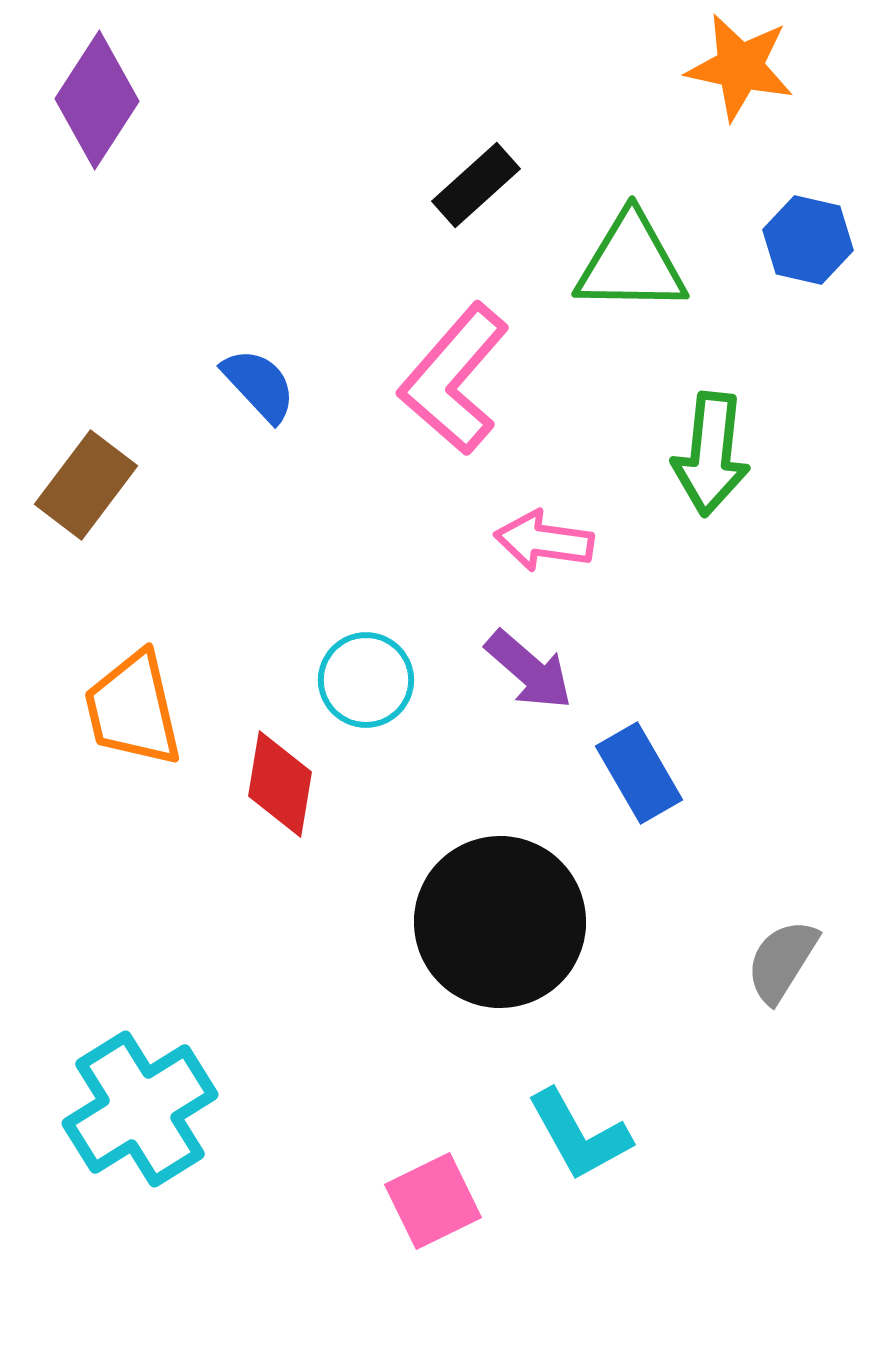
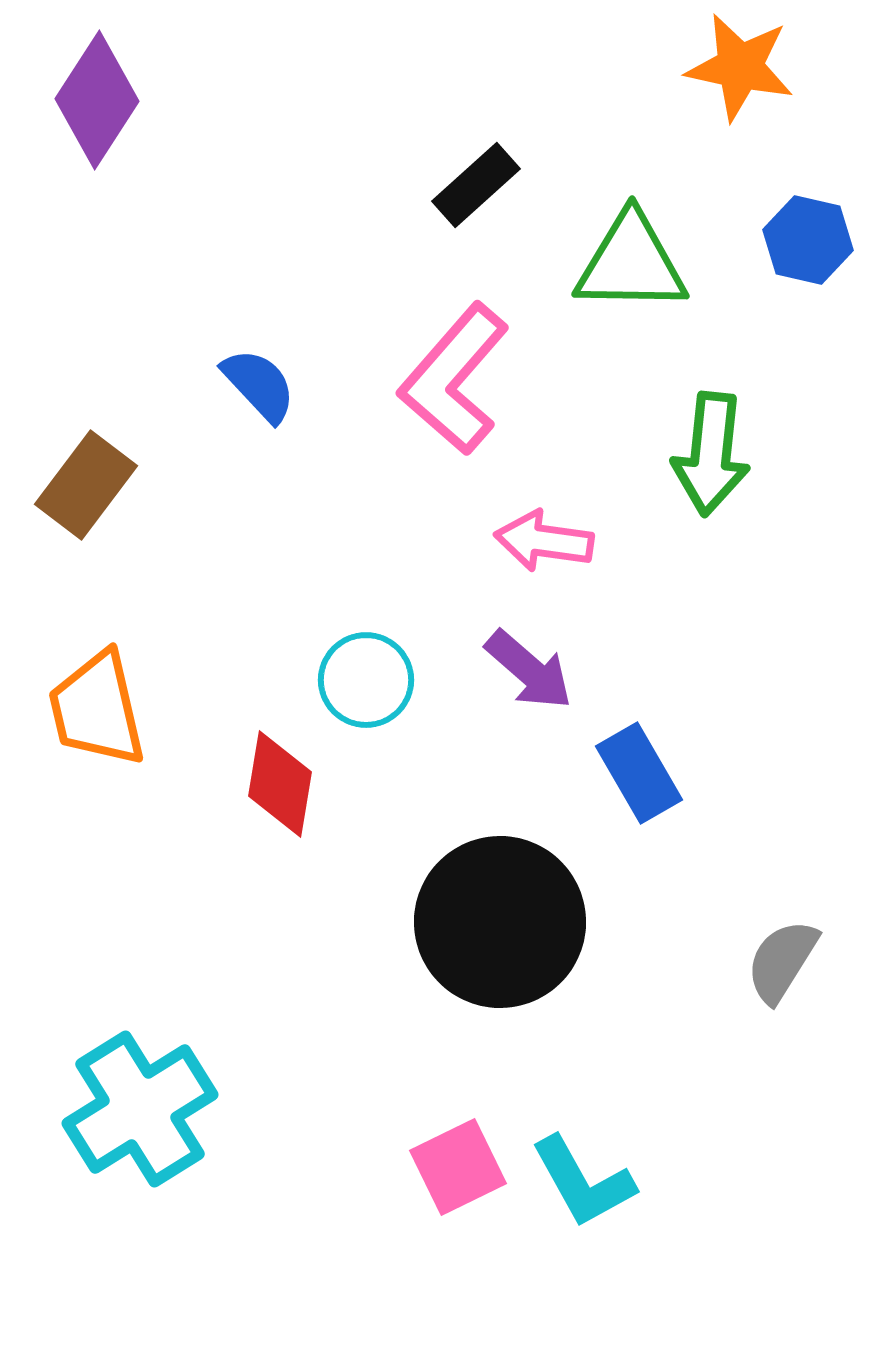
orange trapezoid: moved 36 px left
cyan L-shape: moved 4 px right, 47 px down
pink square: moved 25 px right, 34 px up
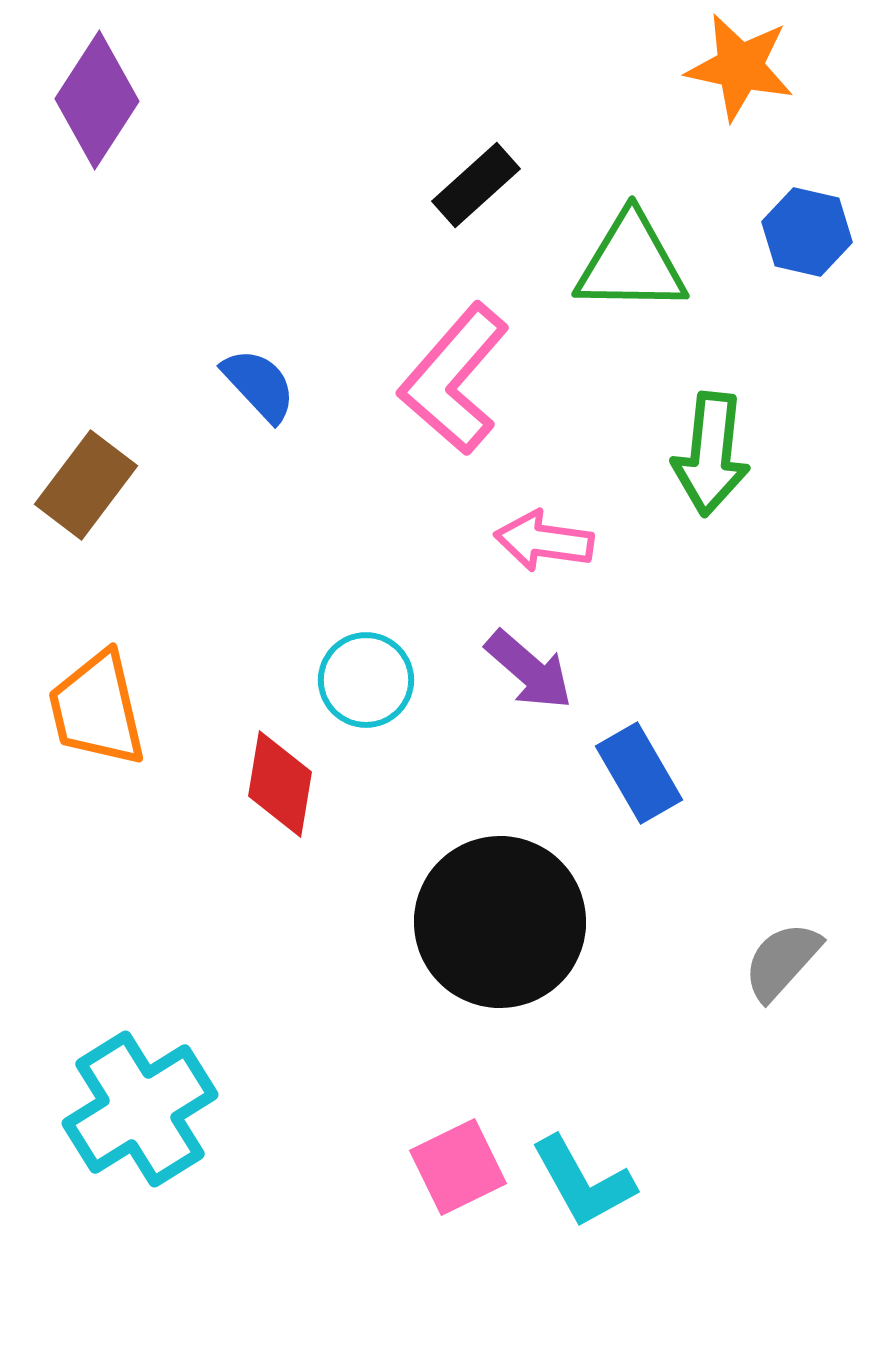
blue hexagon: moved 1 px left, 8 px up
gray semicircle: rotated 10 degrees clockwise
